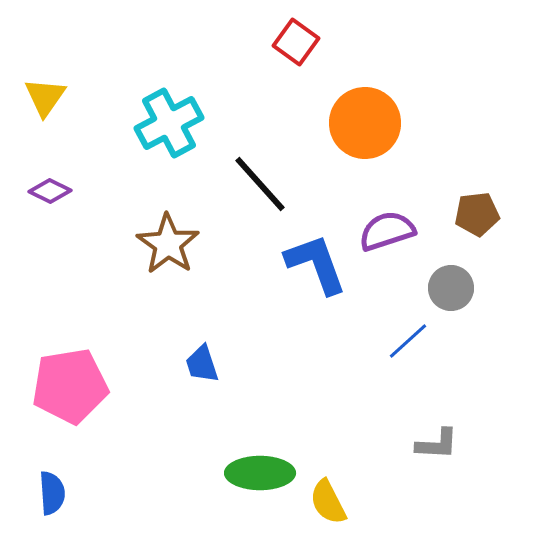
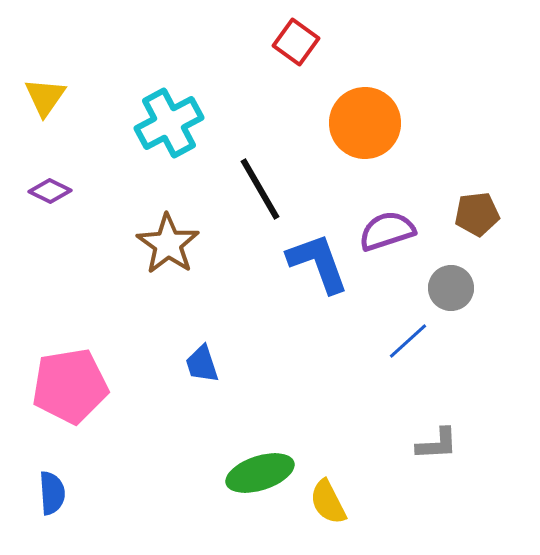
black line: moved 5 px down; rotated 12 degrees clockwise
blue L-shape: moved 2 px right, 1 px up
gray L-shape: rotated 6 degrees counterclockwise
green ellipse: rotated 18 degrees counterclockwise
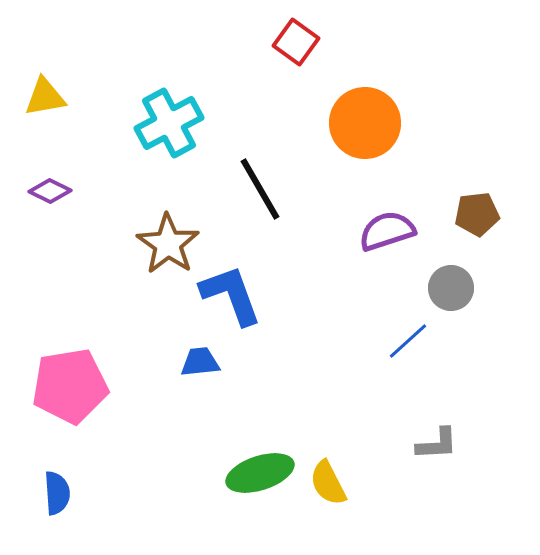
yellow triangle: rotated 45 degrees clockwise
blue L-shape: moved 87 px left, 32 px down
blue trapezoid: moved 2 px left, 2 px up; rotated 102 degrees clockwise
blue semicircle: moved 5 px right
yellow semicircle: moved 19 px up
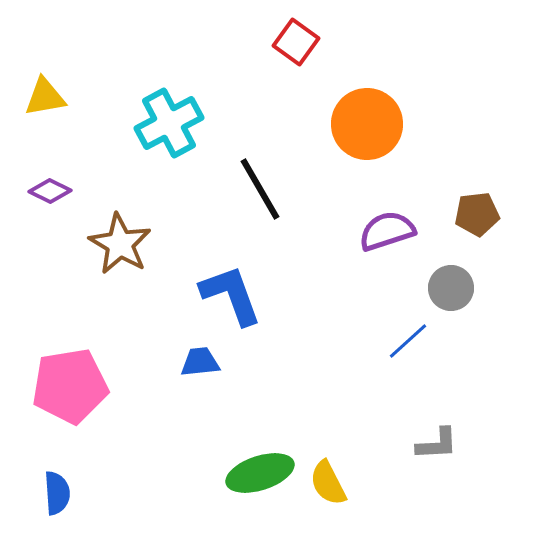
orange circle: moved 2 px right, 1 px down
brown star: moved 48 px left; rotated 4 degrees counterclockwise
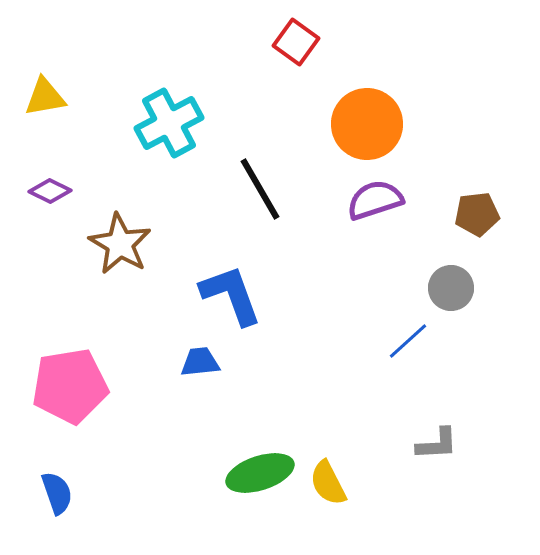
purple semicircle: moved 12 px left, 31 px up
blue semicircle: rotated 15 degrees counterclockwise
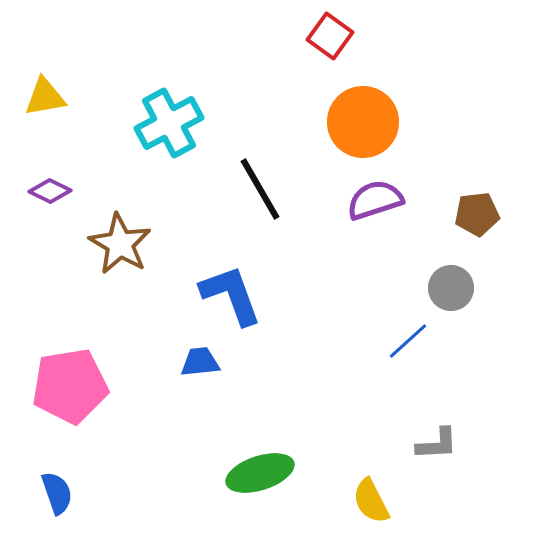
red square: moved 34 px right, 6 px up
orange circle: moved 4 px left, 2 px up
yellow semicircle: moved 43 px right, 18 px down
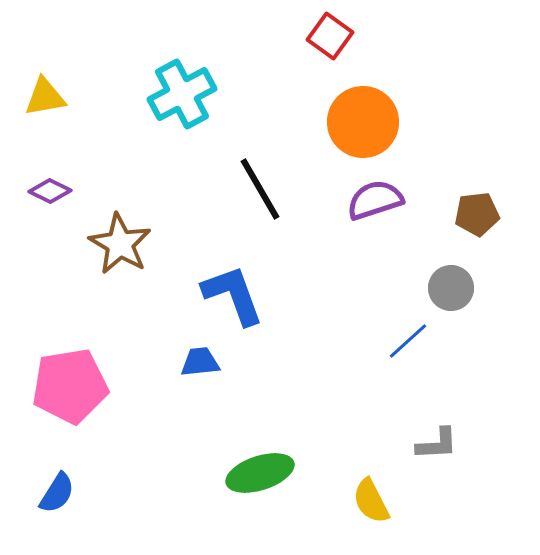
cyan cross: moved 13 px right, 29 px up
blue L-shape: moved 2 px right
blue semicircle: rotated 51 degrees clockwise
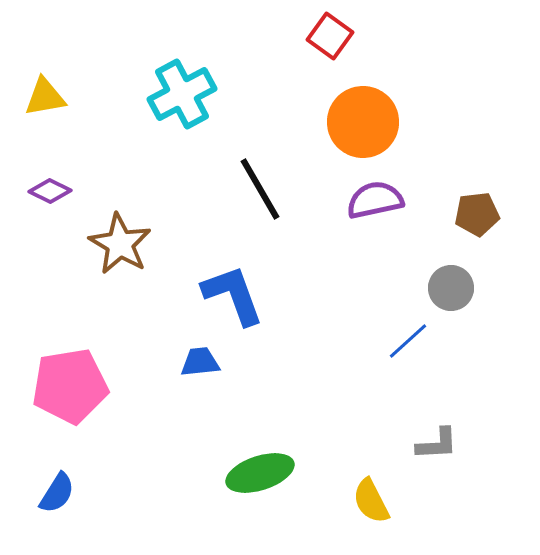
purple semicircle: rotated 6 degrees clockwise
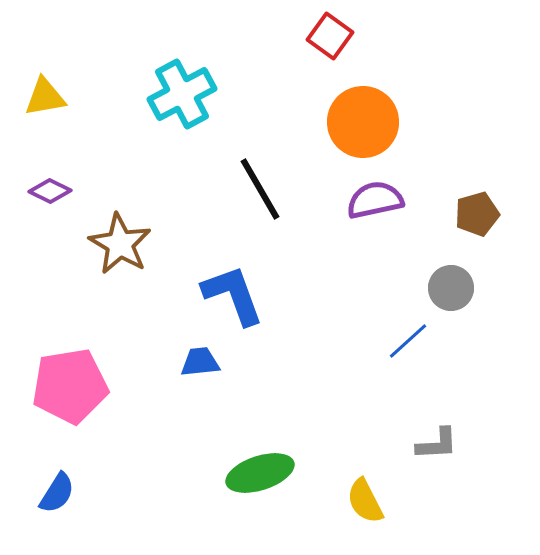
brown pentagon: rotated 9 degrees counterclockwise
yellow semicircle: moved 6 px left
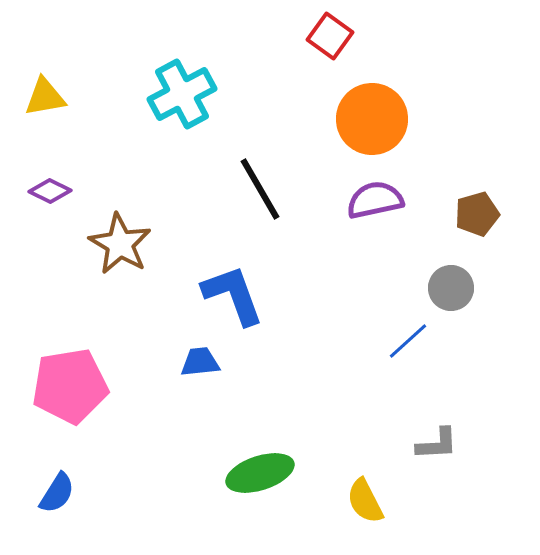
orange circle: moved 9 px right, 3 px up
